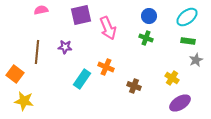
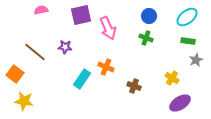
brown line: moved 2 px left; rotated 55 degrees counterclockwise
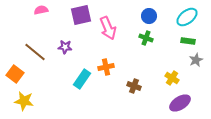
orange cross: rotated 35 degrees counterclockwise
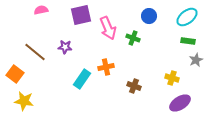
green cross: moved 13 px left
yellow cross: rotated 16 degrees counterclockwise
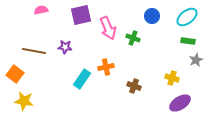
blue circle: moved 3 px right
brown line: moved 1 px left, 1 px up; rotated 30 degrees counterclockwise
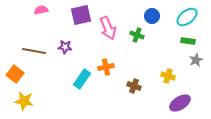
green cross: moved 4 px right, 3 px up
yellow cross: moved 4 px left, 2 px up
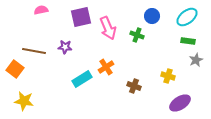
purple square: moved 2 px down
orange cross: rotated 21 degrees counterclockwise
orange square: moved 5 px up
cyan rectangle: rotated 24 degrees clockwise
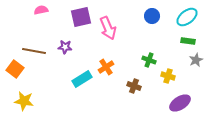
green cross: moved 12 px right, 25 px down
